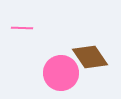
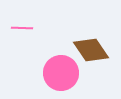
brown diamond: moved 1 px right, 7 px up
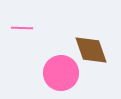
brown diamond: rotated 15 degrees clockwise
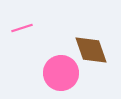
pink line: rotated 20 degrees counterclockwise
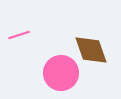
pink line: moved 3 px left, 7 px down
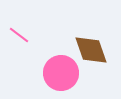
pink line: rotated 55 degrees clockwise
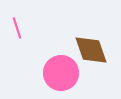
pink line: moved 2 px left, 7 px up; rotated 35 degrees clockwise
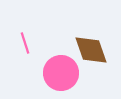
pink line: moved 8 px right, 15 px down
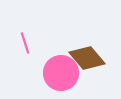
brown diamond: moved 4 px left, 8 px down; rotated 21 degrees counterclockwise
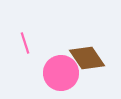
brown diamond: rotated 6 degrees clockwise
